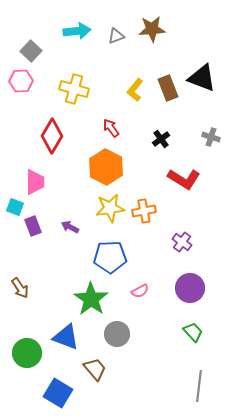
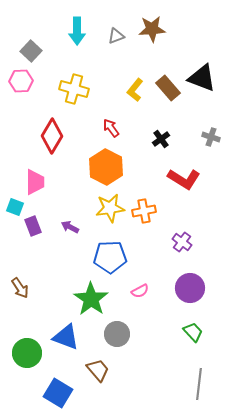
cyan arrow: rotated 96 degrees clockwise
brown rectangle: rotated 20 degrees counterclockwise
brown trapezoid: moved 3 px right, 1 px down
gray line: moved 2 px up
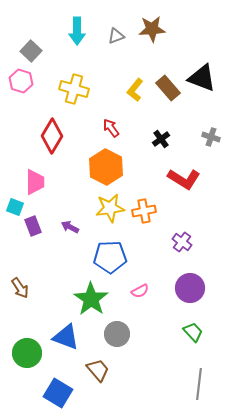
pink hexagon: rotated 20 degrees clockwise
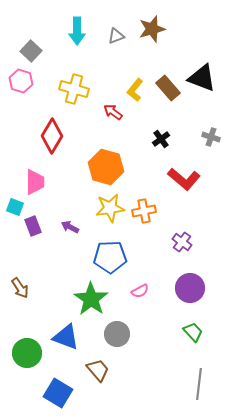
brown star: rotated 12 degrees counterclockwise
red arrow: moved 2 px right, 16 px up; rotated 18 degrees counterclockwise
orange hexagon: rotated 12 degrees counterclockwise
red L-shape: rotated 8 degrees clockwise
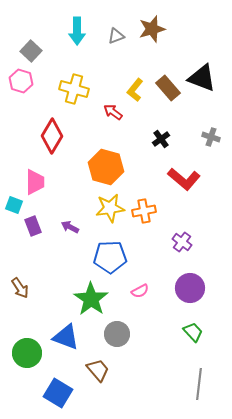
cyan square: moved 1 px left, 2 px up
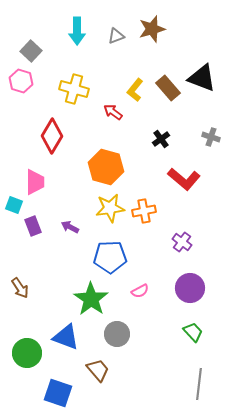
blue square: rotated 12 degrees counterclockwise
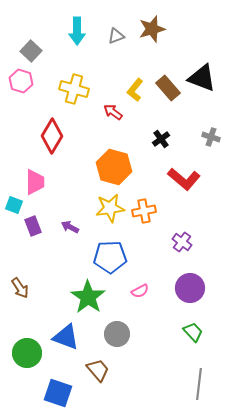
orange hexagon: moved 8 px right
green star: moved 3 px left, 2 px up
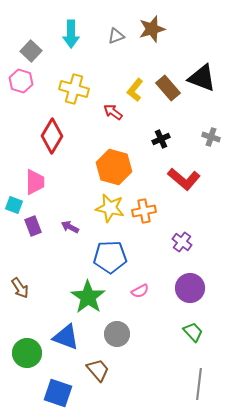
cyan arrow: moved 6 px left, 3 px down
black cross: rotated 12 degrees clockwise
yellow star: rotated 20 degrees clockwise
